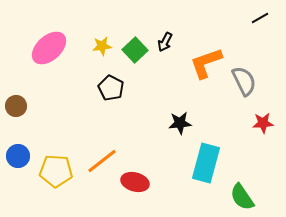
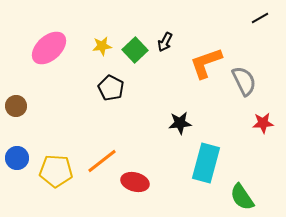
blue circle: moved 1 px left, 2 px down
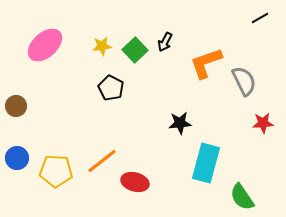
pink ellipse: moved 4 px left, 3 px up
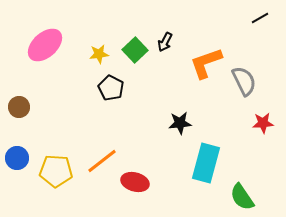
yellow star: moved 3 px left, 8 px down
brown circle: moved 3 px right, 1 px down
